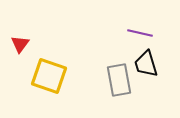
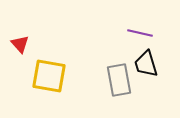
red triangle: rotated 18 degrees counterclockwise
yellow square: rotated 9 degrees counterclockwise
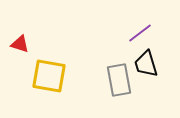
purple line: rotated 50 degrees counterclockwise
red triangle: rotated 30 degrees counterclockwise
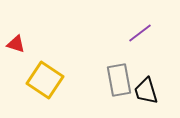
red triangle: moved 4 px left
black trapezoid: moved 27 px down
yellow square: moved 4 px left, 4 px down; rotated 24 degrees clockwise
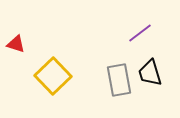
yellow square: moved 8 px right, 4 px up; rotated 12 degrees clockwise
black trapezoid: moved 4 px right, 18 px up
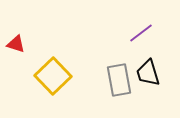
purple line: moved 1 px right
black trapezoid: moved 2 px left
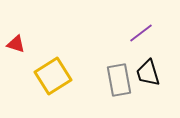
yellow square: rotated 12 degrees clockwise
